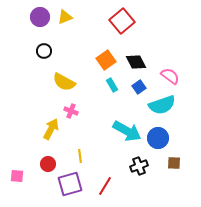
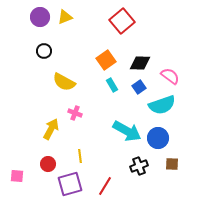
black diamond: moved 4 px right, 1 px down; rotated 60 degrees counterclockwise
pink cross: moved 4 px right, 2 px down
brown square: moved 2 px left, 1 px down
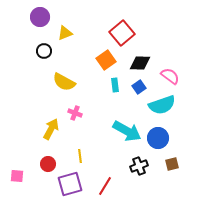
yellow triangle: moved 16 px down
red square: moved 12 px down
cyan rectangle: moved 3 px right; rotated 24 degrees clockwise
brown square: rotated 16 degrees counterclockwise
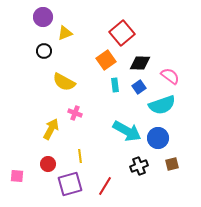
purple circle: moved 3 px right
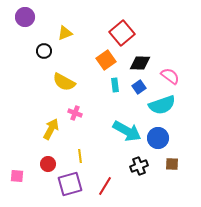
purple circle: moved 18 px left
brown square: rotated 16 degrees clockwise
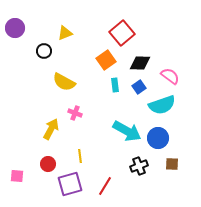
purple circle: moved 10 px left, 11 px down
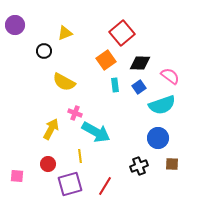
purple circle: moved 3 px up
cyan arrow: moved 31 px left, 1 px down
